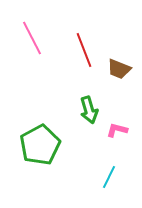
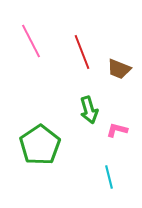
pink line: moved 1 px left, 3 px down
red line: moved 2 px left, 2 px down
green pentagon: rotated 6 degrees counterclockwise
cyan line: rotated 40 degrees counterclockwise
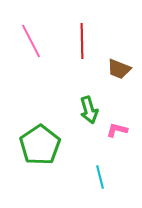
red line: moved 11 px up; rotated 20 degrees clockwise
cyan line: moved 9 px left
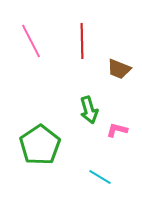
cyan line: rotated 45 degrees counterclockwise
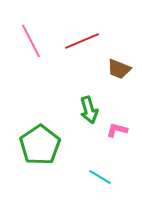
red line: rotated 68 degrees clockwise
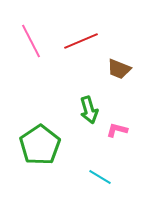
red line: moved 1 px left
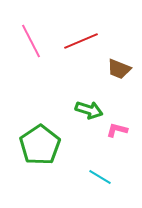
green arrow: rotated 56 degrees counterclockwise
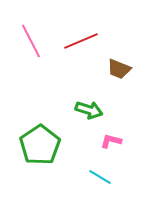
pink L-shape: moved 6 px left, 11 px down
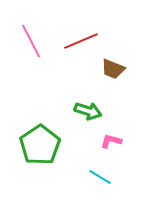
brown trapezoid: moved 6 px left
green arrow: moved 1 px left, 1 px down
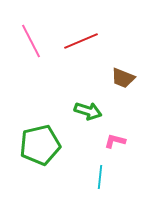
brown trapezoid: moved 10 px right, 9 px down
pink L-shape: moved 4 px right
green pentagon: rotated 21 degrees clockwise
cyan line: rotated 65 degrees clockwise
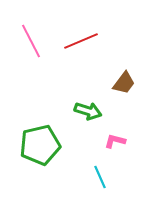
brown trapezoid: moved 1 px right, 5 px down; rotated 75 degrees counterclockwise
cyan line: rotated 30 degrees counterclockwise
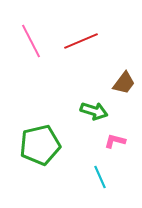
green arrow: moved 6 px right
